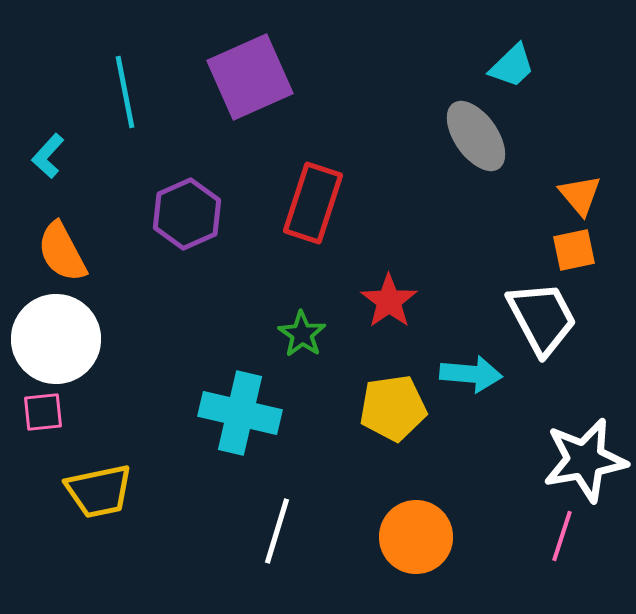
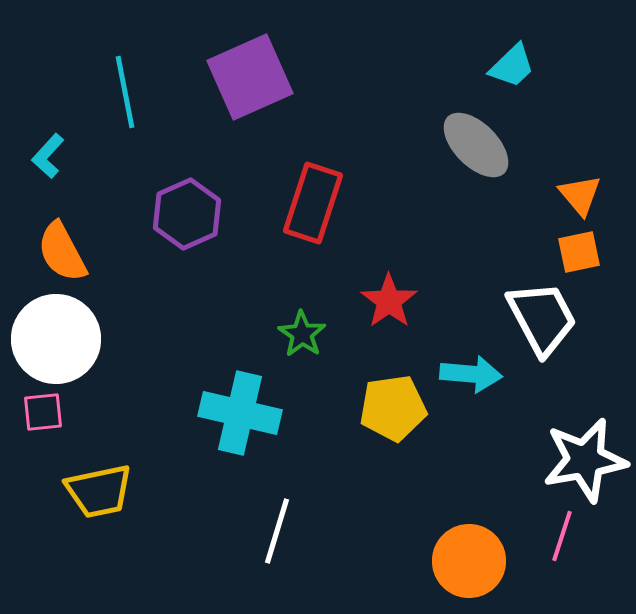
gray ellipse: moved 9 px down; rotated 10 degrees counterclockwise
orange square: moved 5 px right, 2 px down
orange circle: moved 53 px right, 24 px down
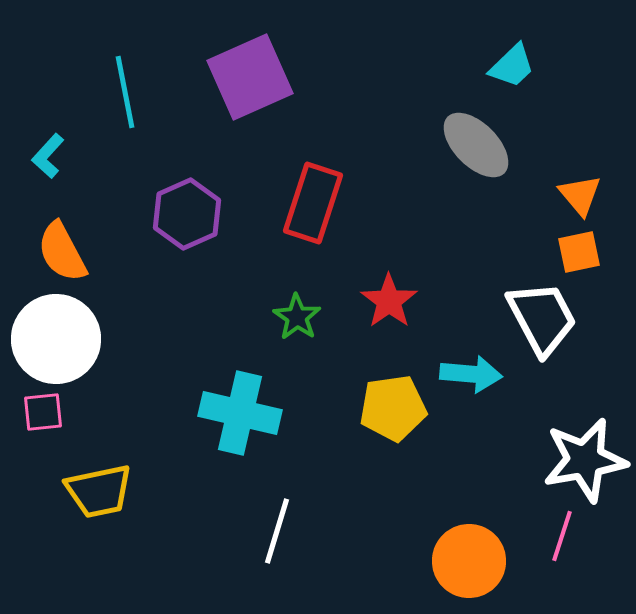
green star: moved 5 px left, 17 px up
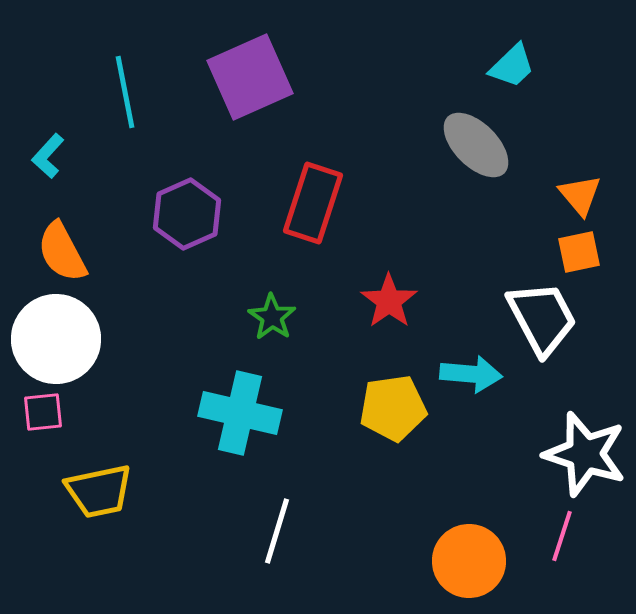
green star: moved 25 px left
white star: moved 6 px up; rotated 28 degrees clockwise
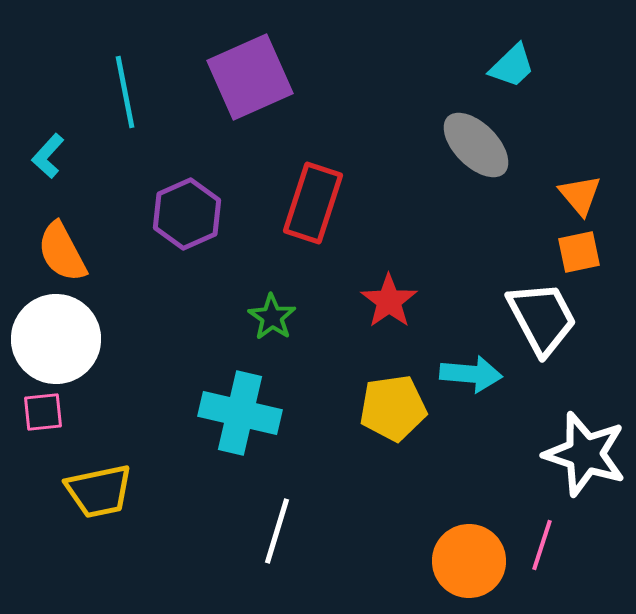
pink line: moved 20 px left, 9 px down
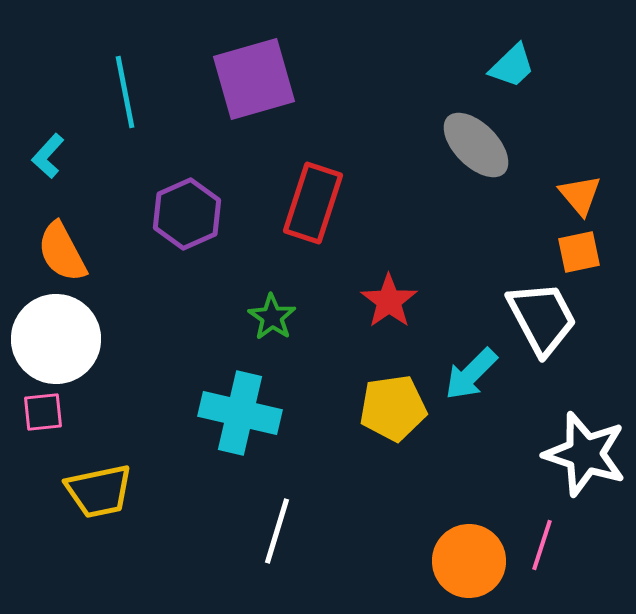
purple square: moved 4 px right, 2 px down; rotated 8 degrees clockwise
cyan arrow: rotated 130 degrees clockwise
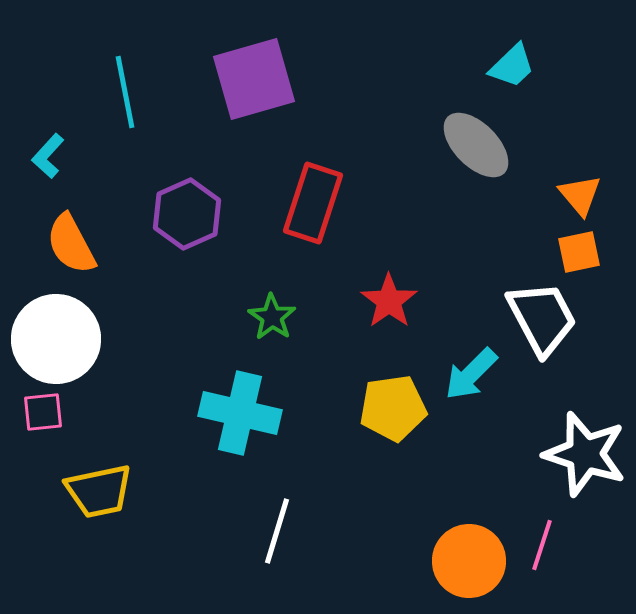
orange semicircle: moved 9 px right, 8 px up
